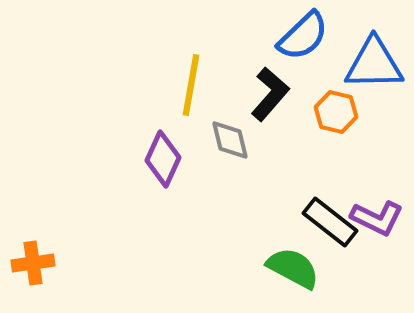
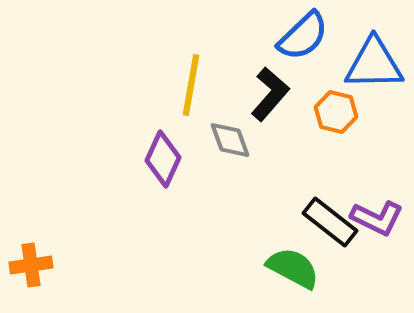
gray diamond: rotated 6 degrees counterclockwise
orange cross: moved 2 px left, 2 px down
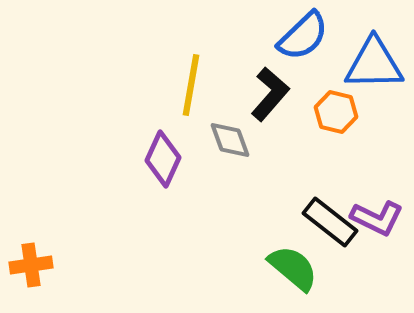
green semicircle: rotated 12 degrees clockwise
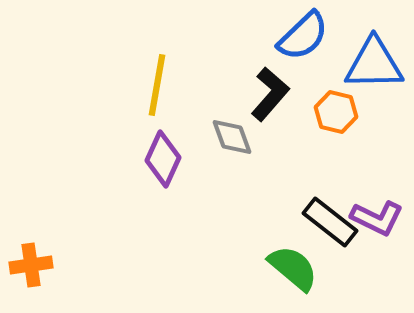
yellow line: moved 34 px left
gray diamond: moved 2 px right, 3 px up
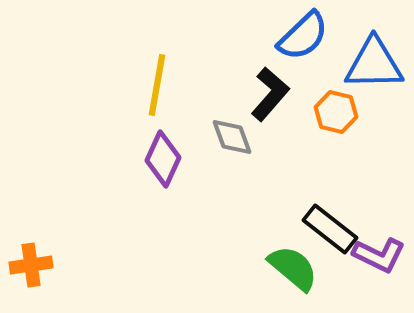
purple L-shape: moved 2 px right, 37 px down
black rectangle: moved 7 px down
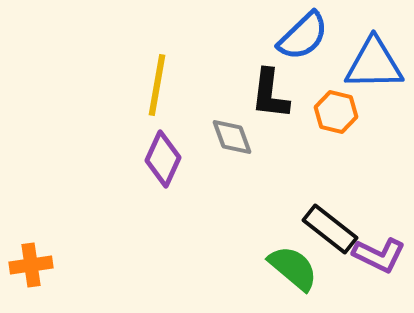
black L-shape: rotated 146 degrees clockwise
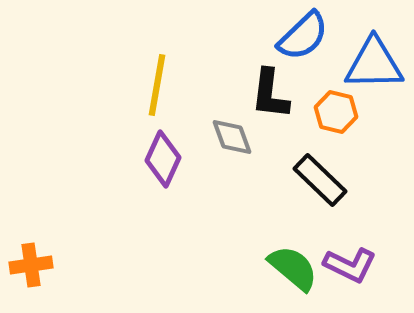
black rectangle: moved 10 px left, 49 px up; rotated 6 degrees clockwise
purple L-shape: moved 29 px left, 10 px down
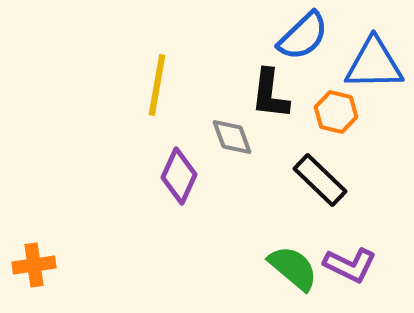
purple diamond: moved 16 px right, 17 px down
orange cross: moved 3 px right
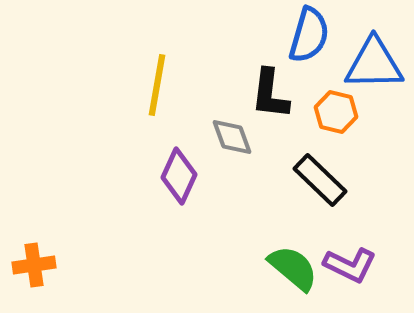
blue semicircle: moved 6 px right, 1 px up; rotated 30 degrees counterclockwise
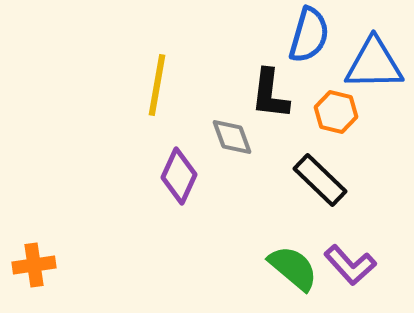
purple L-shape: rotated 22 degrees clockwise
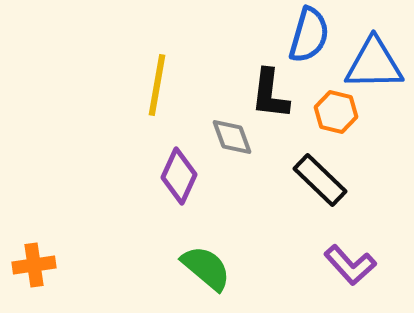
green semicircle: moved 87 px left
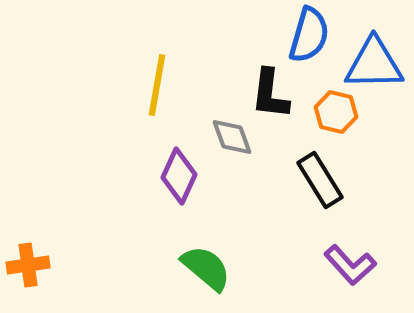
black rectangle: rotated 14 degrees clockwise
orange cross: moved 6 px left
